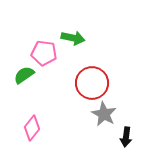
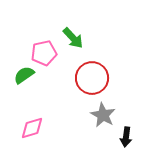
green arrow: rotated 35 degrees clockwise
pink pentagon: rotated 20 degrees counterclockwise
red circle: moved 5 px up
gray star: moved 1 px left, 1 px down
pink diamond: rotated 35 degrees clockwise
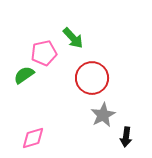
gray star: rotated 15 degrees clockwise
pink diamond: moved 1 px right, 10 px down
